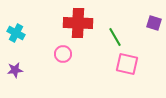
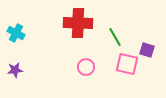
purple square: moved 7 px left, 27 px down
pink circle: moved 23 px right, 13 px down
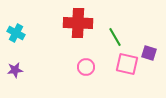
purple square: moved 2 px right, 3 px down
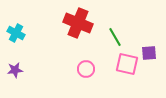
red cross: rotated 20 degrees clockwise
purple square: rotated 21 degrees counterclockwise
pink circle: moved 2 px down
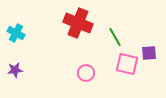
pink circle: moved 4 px down
